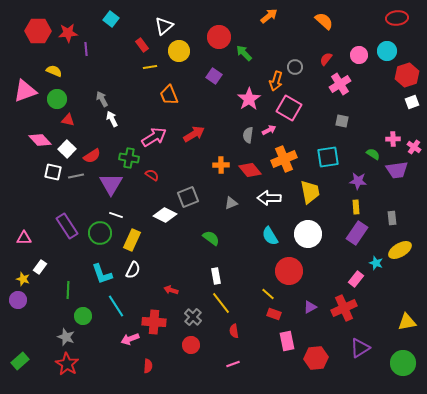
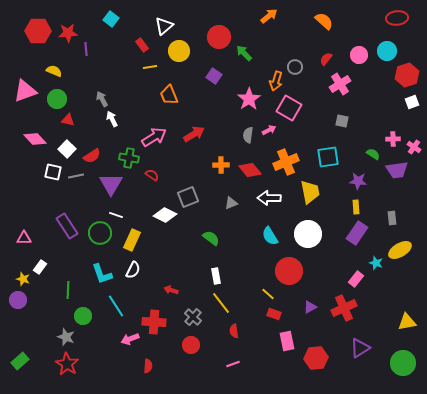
pink diamond at (40, 140): moved 5 px left, 1 px up
orange cross at (284, 159): moved 2 px right, 3 px down
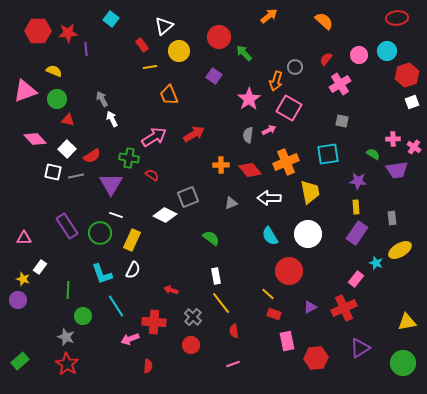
cyan square at (328, 157): moved 3 px up
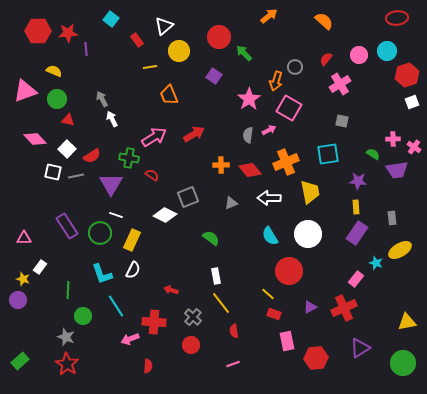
red rectangle at (142, 45): moved 5 px left, 5 px up
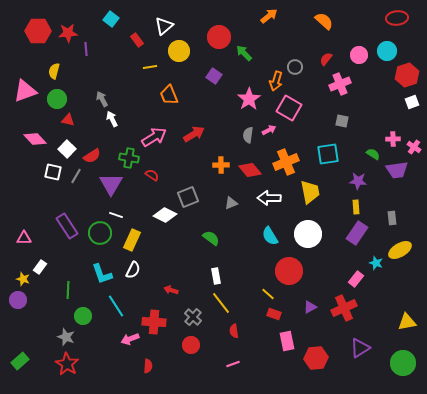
yellow semicircle at (54, 71): rotated 98 degrees counterclockwise
pink cross at (340, 84): rotated 10 degrees clockwise
gray line at (76, 176): rotated 49 degrees counterclockwise
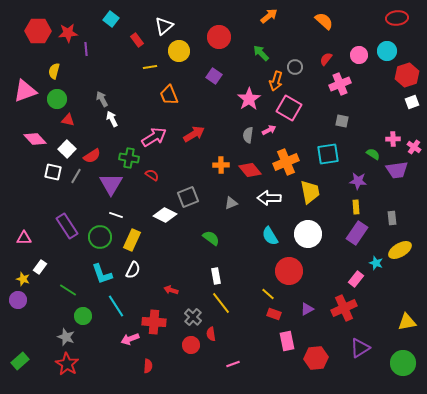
green arrow at (244, 53): moved 17 px right
green circle at (100, 233): moved 4 px down
green line at (68, 290): rotated 60 degrees counterclockwise
purple triangle at (310, 307): moved 3 px left, 2 px down
red semicircle at (234, 331): moved 23 px left, 3 px down
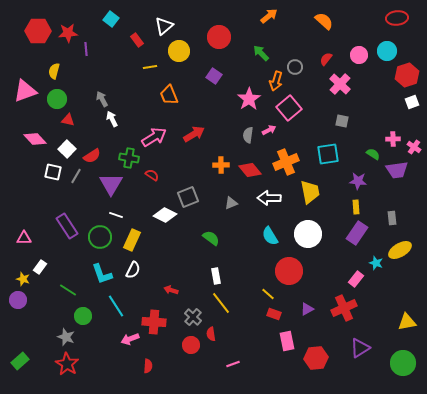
pink cross at (340, 84): rotated 25 degrees counterclockwise
pink square at (289, 108): rotated 20 degrees clockwise
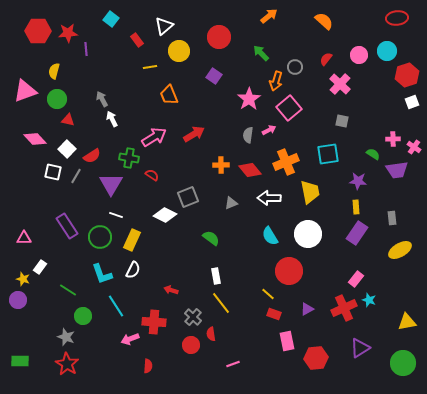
cyan star at (376, 263): moved 7 px left, 37 px down
green rectangle at (20, 361): rotated 42 degrees clockwise
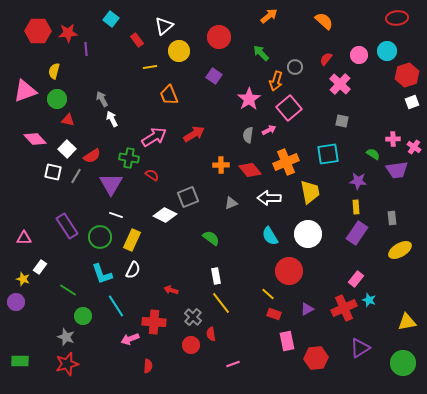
purple circle at (18, 300): moved 2 px left, 2 px down
red star at (67, 364): rotated 25 degrees clockwise
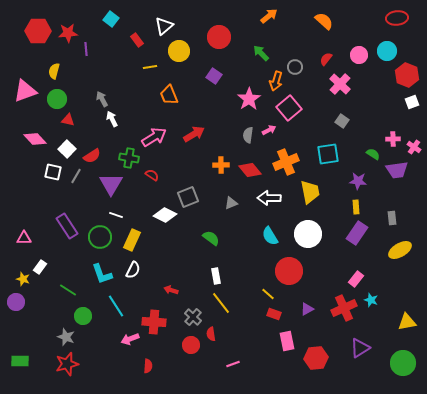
red hexagon at (407, 75): rotated 20 degrees counterclockwise
gray square at (342, 121): rotated 24 degrees clockwise
cyan star at (369, 300): moved 2 px right
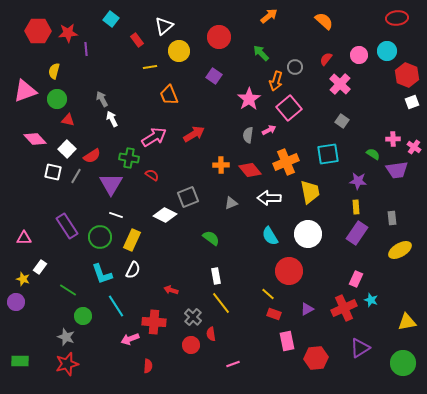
pink rectangle at (356, 279): rotated 14 degrees counterclockwise
